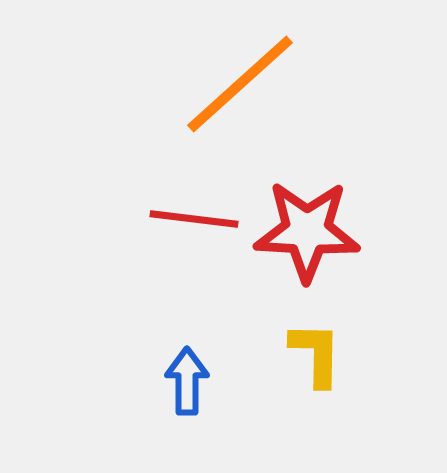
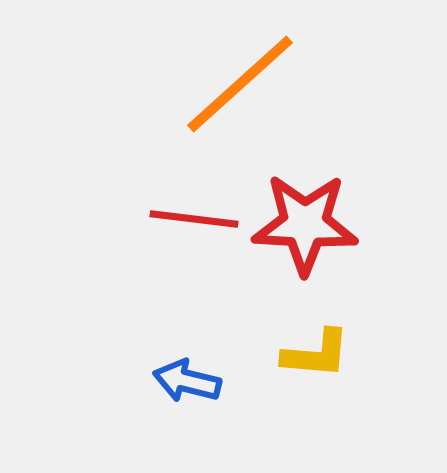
red star: moved 2 px left, 7 px up
yellow L-shape: rotated 94 degrees clockwise
blue arrow: rotated 76 degrees counterclockwise
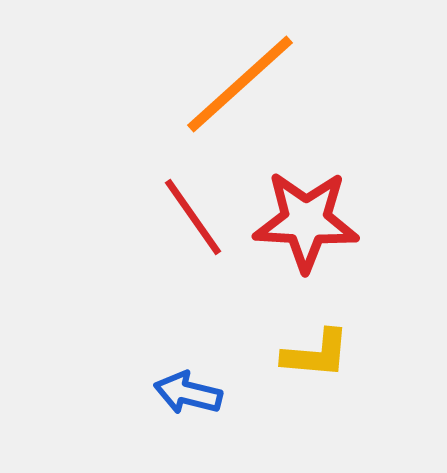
red line: moved 1 px left, 2 px up; rotated 48 degrees clockwise
red star: moved 1 px right, 3 px up
blue arrow: moved 1 px right, 12 px down
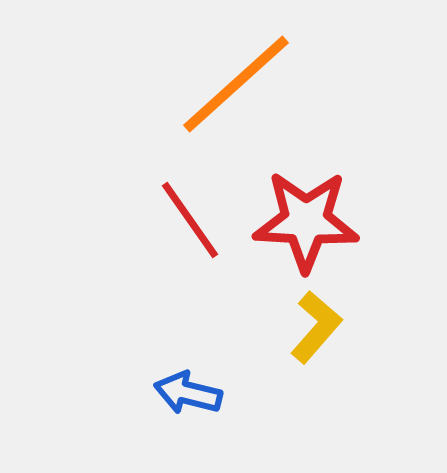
orange line: moved 4 px left
red line: moved 3 px left, 3 px down
yellow L-shape: moved 27 px up; rotated 54 degrees counterclockwise
